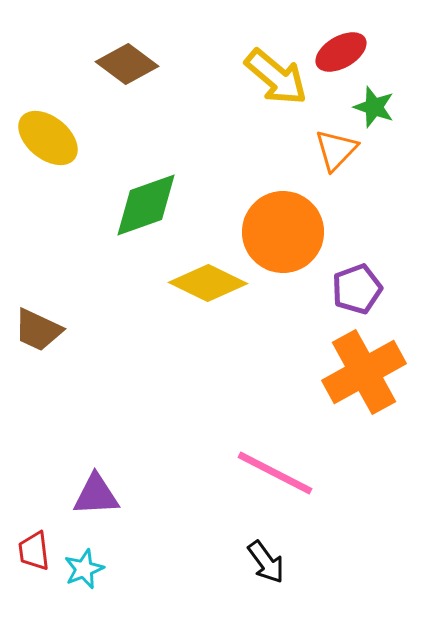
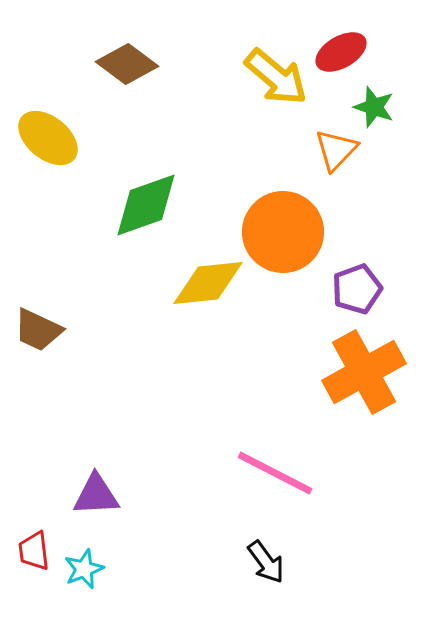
yellow diamond: rotated 32 degrees counterclockwise
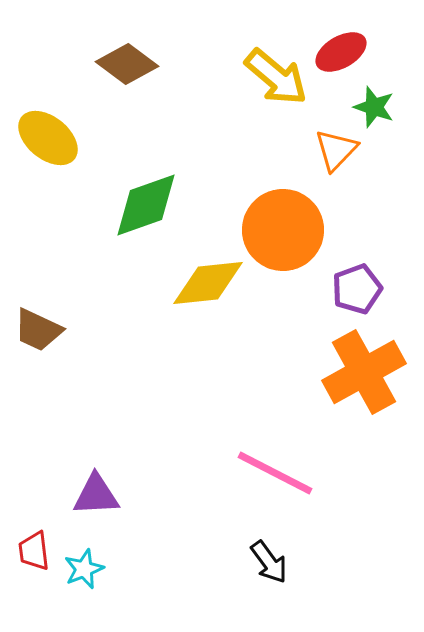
orange circle: moved 2 px up
black arrow: moved 3 px right
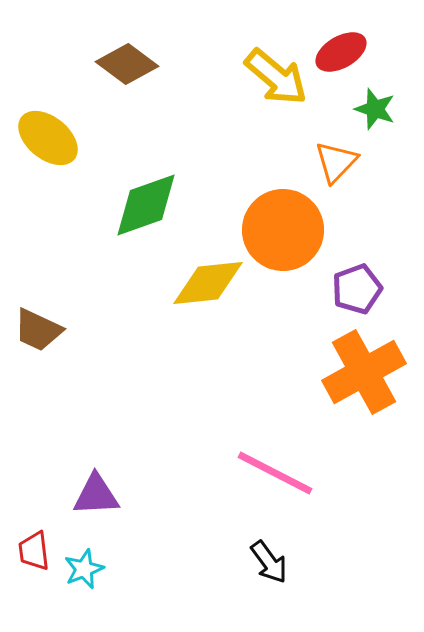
green star: moved 1 px right, 2 px down
orange triangle: moved 12 px down
